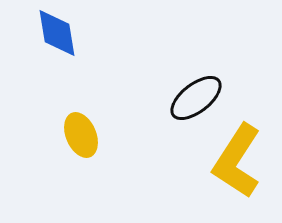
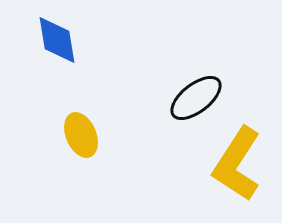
blue diamond: moved 7 px down
yellow L-shape: moved 3 px down
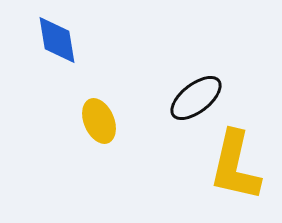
yellow ellipse: moved 18 px right, 14 px up
yellow L-shape: moved 2 px left, 2 px down; rotated 20 degrees counterclockwise
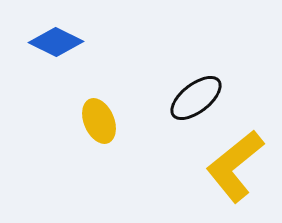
blue diamond: moved 1 px left, 2 px down; rotated 54 degrees counterclockwise
yellow L-shape: rotated 38 degrees clockwise
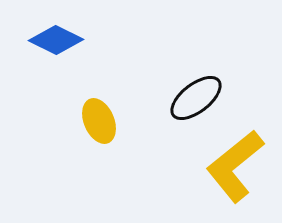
blue diamond: moved 2 px up
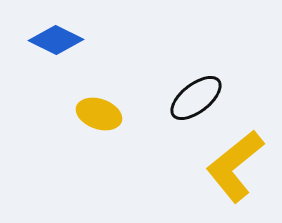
yellow ellipse: moved 7 px up; rotated 48 degrees counterclockwise
